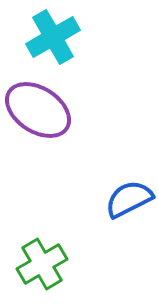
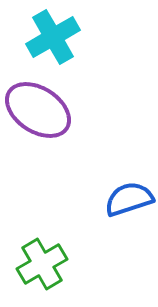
blue semicircle: rotated 9 degrees clockwise
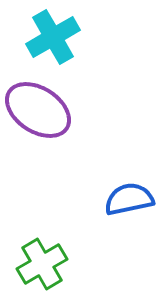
blue semicircle: rotated 6 degrees clockwise
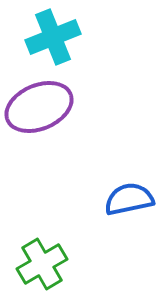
cyan cross: rotated 8 degrees clockwise
purple ellipse: moved 1 px right, 3 px up; rotated 56 degrees counterclockwise
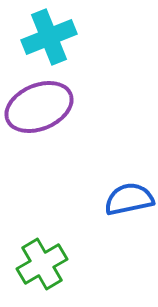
cyan cross: moved 4 px left
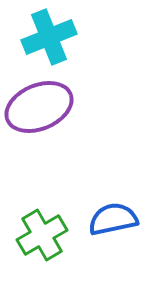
blue semicircle: moved 16 px left, 20 px down
green cross: moved 29 px up
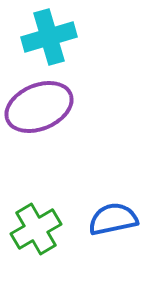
cyan cross: rotated 6 degrees clockwise
green cross: moved 6 px left, 6 px up
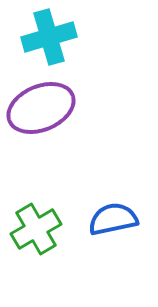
purple ellipse: moved 2 px right, 1 px down
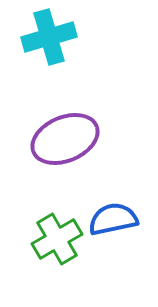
purple ellipse: moved 24 px right, 31 px down
green cross: moved 21 px right, 10 px down
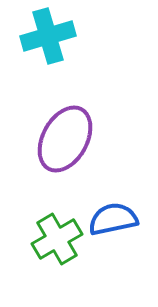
cyan cross: moved 1 px left, 1 px up
purple ellipse: rotated 38 degrees counterclockwise
